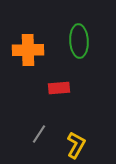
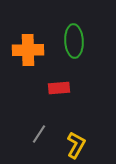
green ellipse: moved 5 px left
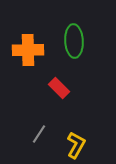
red rectangle: rotated 50 degrees clockwise
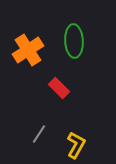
orange cross: rotated 32 degrees counterclockwise
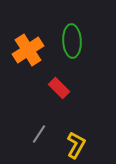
green ellipse: moved 2 px left
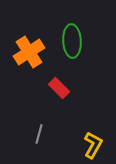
orange cross: moved 1 px right, 2 px down
gray line: rotated 18 degrees counterclockwise
yellow L-shape: moved 17 px right
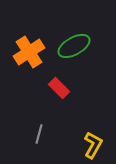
green ellipse: moved 2 px right, 5 px down; rotated 64 degrees clockwise
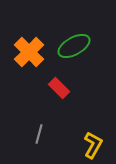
orange cross: rotated 12 degrees counterclockwise
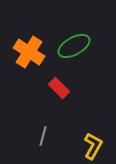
orange cross: rotated 12 degrees counterclockwise
gray line: moved 4 px right, 2 px down
yellow L-shape: moved 1 px down
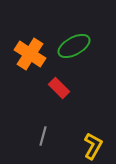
orange cross: moved 1 px right, 2 px down
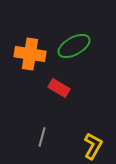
orange cross: rotated 24 degrees counterclockwise
red rectangle: rotated 15 degrees counterclockwise
gray line: moved 1 px left, 1 px down
